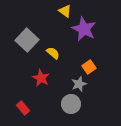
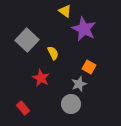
yellow semicircle: rotated 24 degrees clockwise
orange square: rotated 24 degrees counterclockwise
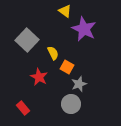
orange square: moved 22 px left
red star: moved 2 px left, 1 px up
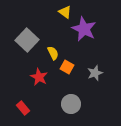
yellow triangle: moved 1 px down
gray star: moved 16 px right, 11 px up
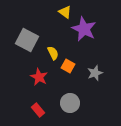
gray square: rotated 15 degrees counterclockwise
orange square: moved 1 px right, 1 px up
gray circle: moved 1 px left, 1 px up
red rectangle: moved 15 px right, 2 px down
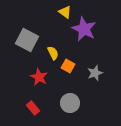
red rectangle: moved 5 px left, 2 px up
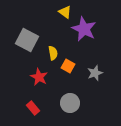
yellow semicircle: rotated 16 degrees clockwise
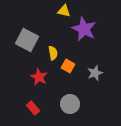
yellow triangle: moved 1 px left, 1 px up; rotated 24 degrees counterclockwise
gray circle: moved 1 px down
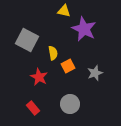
orange square: rotated 32 degrees clockwise
